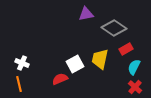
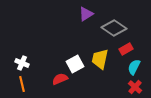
purple triangle: rotated 21 degrees counterclockwise
orange line: moved 3 px right
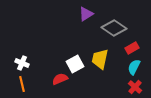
red rectangle: moved 6 px right, 1 px up
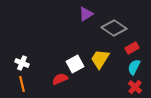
yellow trapezoid: rotated 20 degrees clockwise
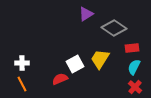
red rectangle: rotated 24 degrees clockwise
white cross: rotated 24 degrees counterclockwise
orange line: rotated 14 degrees counterclockwise
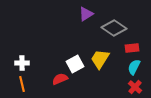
orange line: rotated 14 degrees clockwise
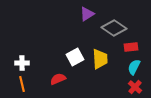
purple triangle: moved 1 px right
red rectangle: moved 1 px left, 1 px up
yellow trapezoid: rotated 145 degrees clockwise
white square: moved 7 px up
red semicircle: moved 2 px left
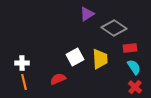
red rectangle: moved 1 px left, 1 px down
cyan semicircle: rotated 119 degrees clockwise
orange line: moved 2 px right, 2 px up
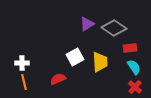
purple triangle: moved 10 px down
yellow trapezoid: moved 3 px down
